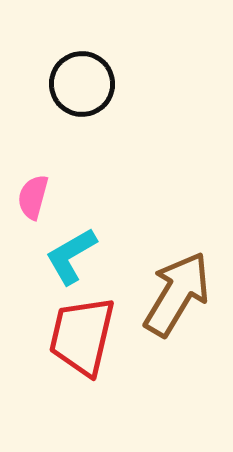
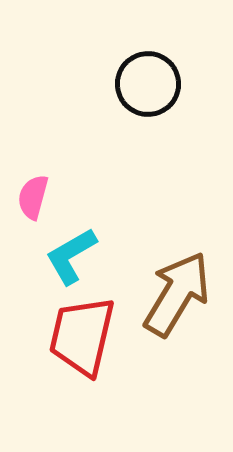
black circle: moved 66 px right
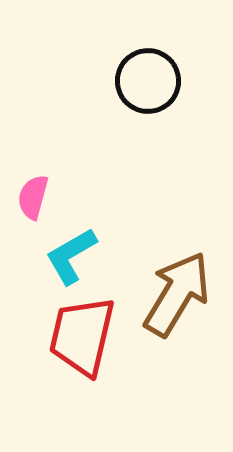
black circle: moved 3 px up
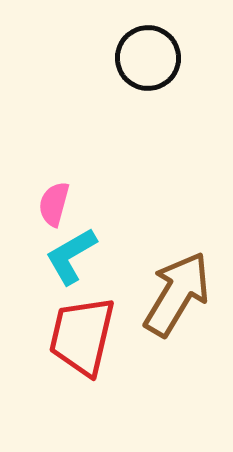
black circle: moved 23 px up
pink semicircle: moved 21 px right, 7 px down
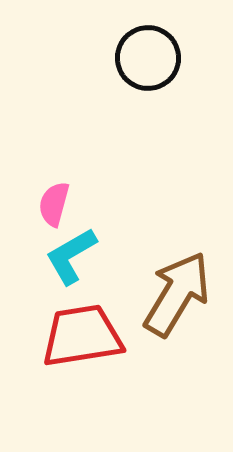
red trapezoid: rotated 68 degrees clockwise
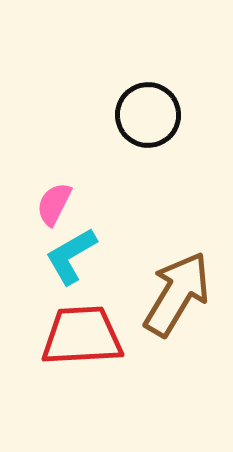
black circle: moved 57 px down
pink semicircle: rotated 12 degrees clockwise
red trapezoid: rotated 6 degrees clockwise
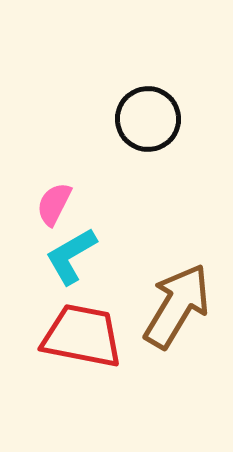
black circle: moved 4 px down
brown arrow: moved 12 px down
red trapezoid: rotated 14 degrees clockwise
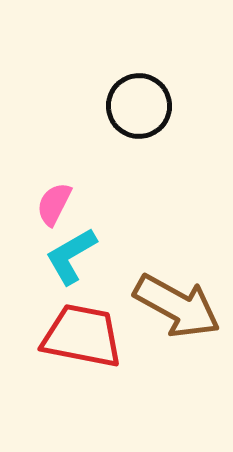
black circle: moved 9 px left, 13 px up
brown arrow: rotated 88 degrees clockwise
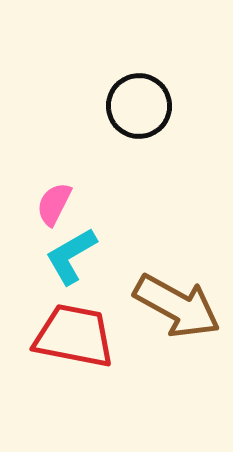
red trapezoid: moved 8 px left
